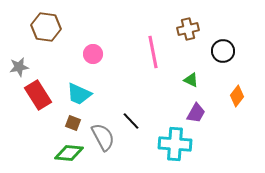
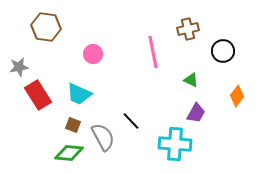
brown square: moved 2 px down
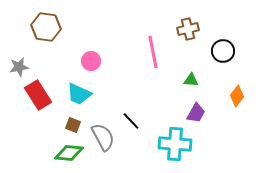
pink circle: moved 2 px left, 7 px down
green triangle: rotated 21 degrees counterclockwise
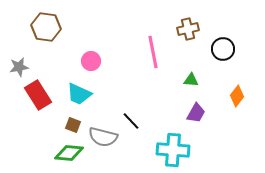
black circle: moved 2 px up
gray semicircle: rotated 132 degrees clockwise
cyan cross: moved 2 px left, 6 px down
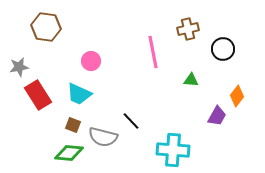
purple trapezoid: moved 21 px right, 3 px down
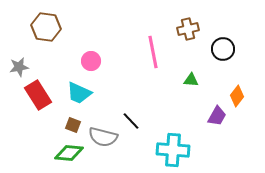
cyan trapezoid: moved 1 px up
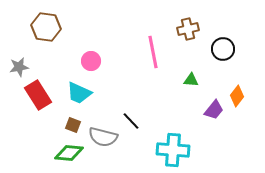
purple trapezoid: moved 3 px left, 6 px up; rotated 10 degrees clockwise
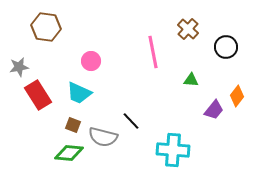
brown cross: rotated 35 degrees counterclockwise
black circle: moved 3 px right, 2 px up
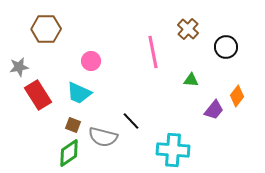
brown hexagon: moved 2 px down; rotated 8 degrees counterclockwise
green diamond: rotated 40 degrees counterclockwise
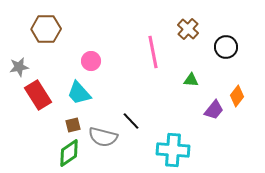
cyan trapezoid: rotated 24 degrees clockwise
brown square: rotated 35 degrees counterclockwise
